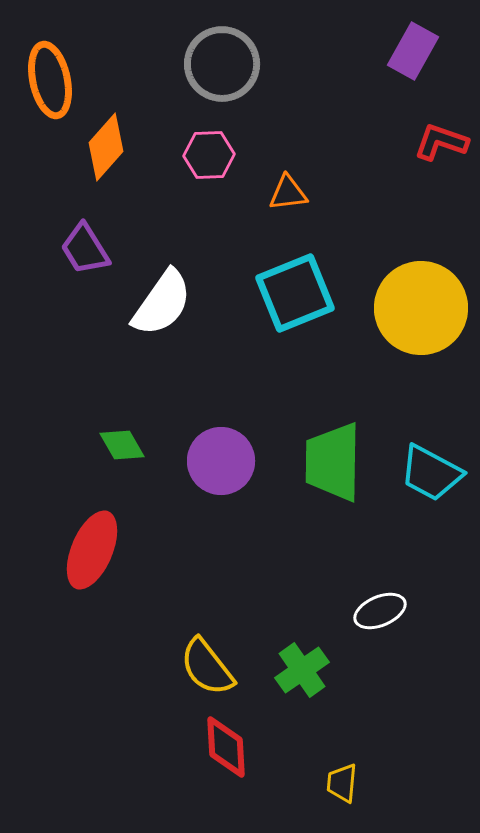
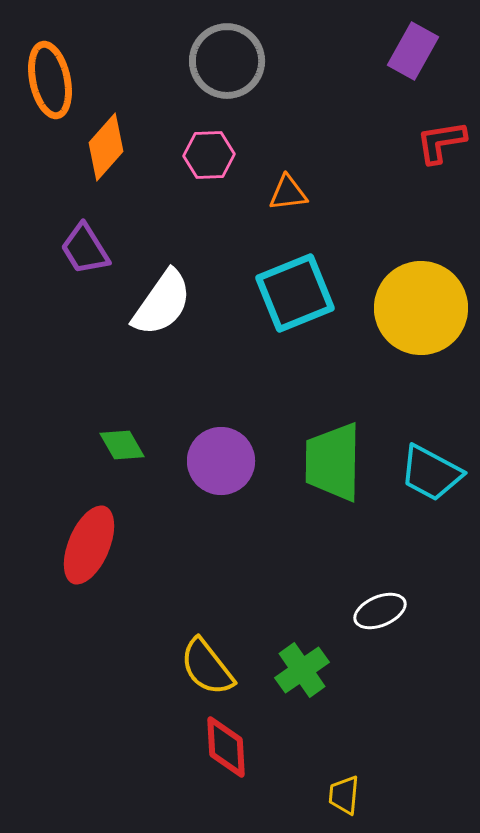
gray circle: moved 5 px right, 3 px up
red L-shape: rotated 28 degrees counterclockwise
red ellipse: moved 3 px left, 5 px up
yellow trapezoid: moved 2 px right, 12 px down
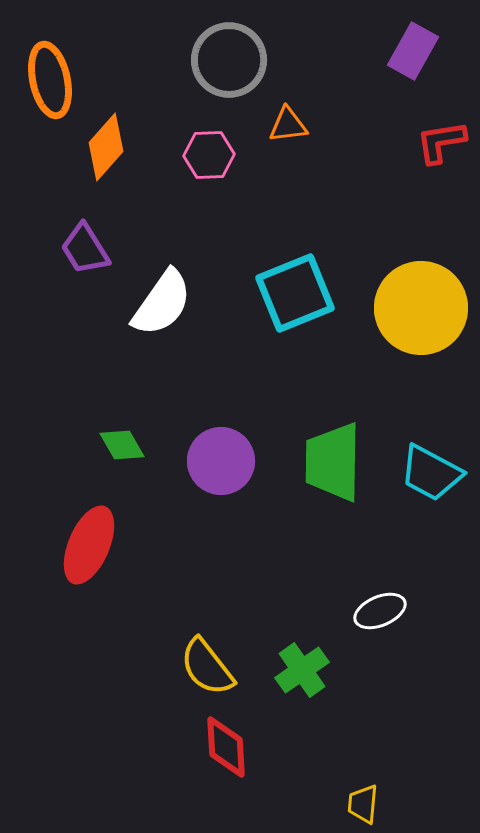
gray circle: moved 2 px right, 1 px up
orange triangle: moved 68 px up
yellow trapezoid: moved 19 px right, 9 px down
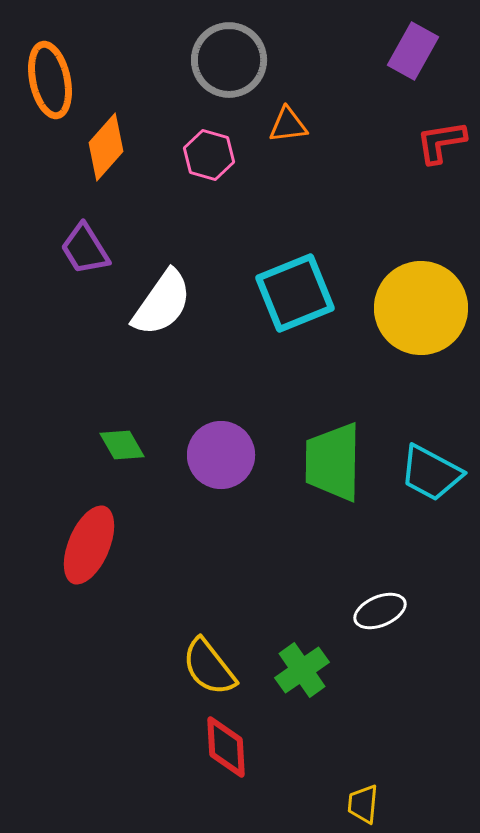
pink hexagon: rotated 18 degrees clockwise
purple circle: moved 6 px up
yellow semicircle: moved 2 px right
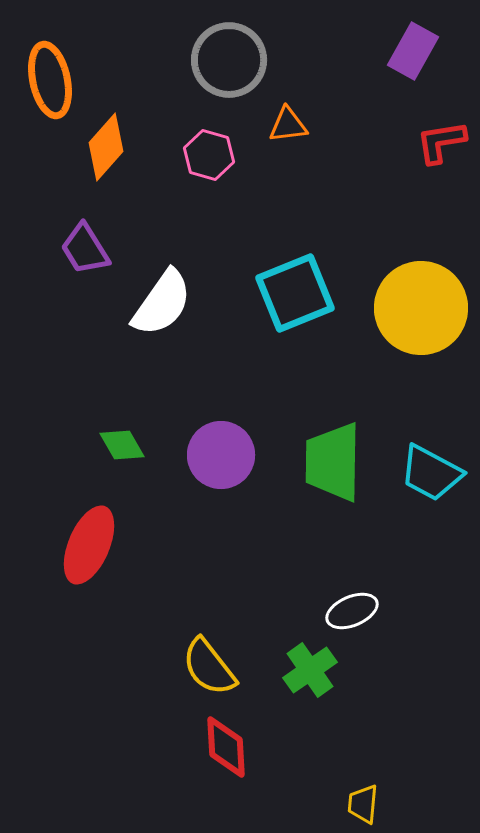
white ellipse: moved 28 px left
green cross: moved 8 px right
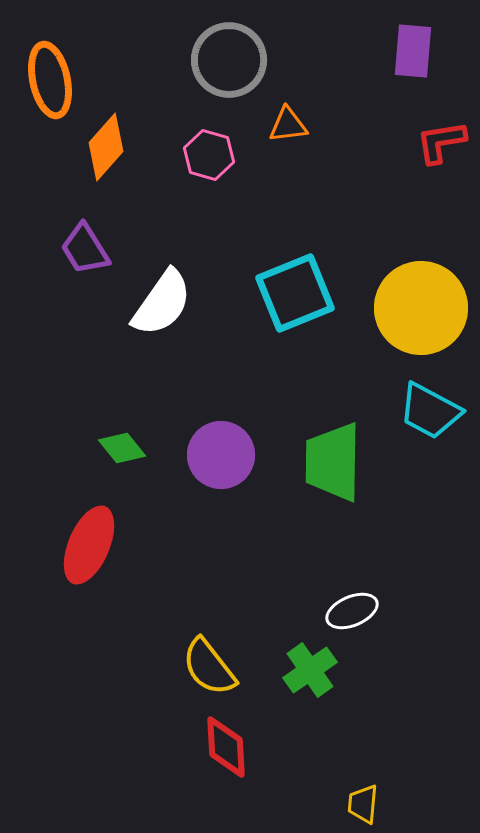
purple rectangle: rotated 24 degrees counterclockwise
green diamond: moved 3 px down; rotated 9 degrees counterclockwise
cyan trapezoid: moved 1 px left, 62 px up
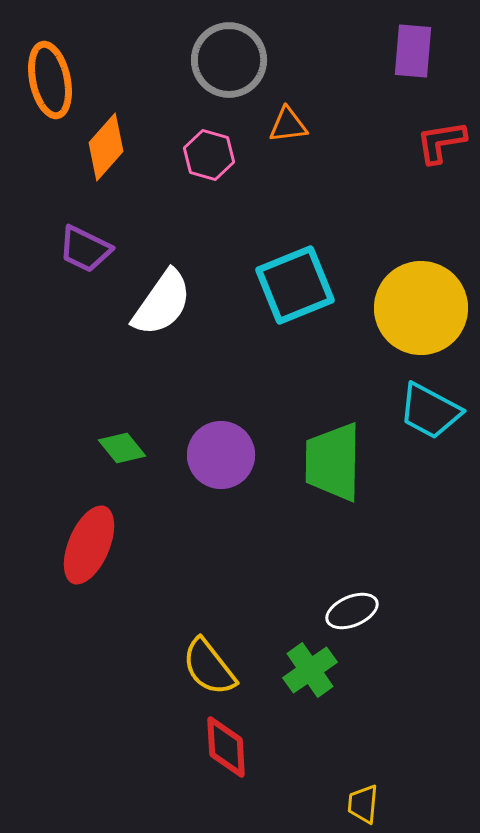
purple trapezoid: rotated 32 degrees counterclockwise
cyan square: moved 8 px up
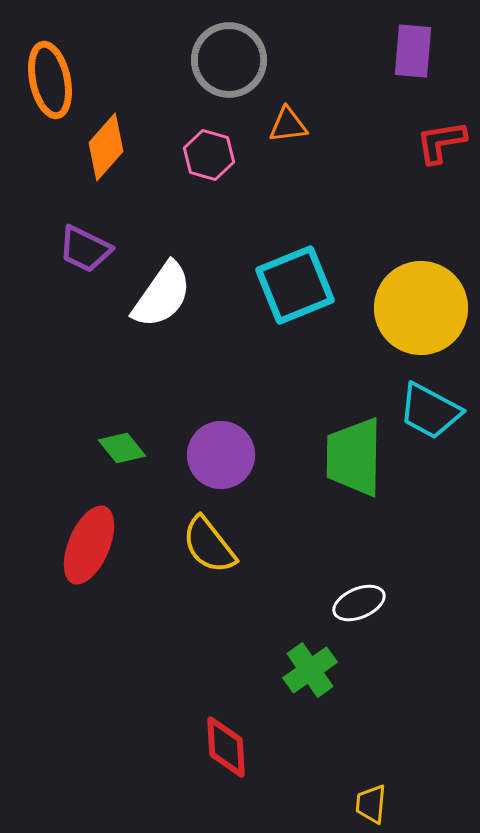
white semicircle: moved 8 px up
green trapezoid: moved 21 px right, 5 px up
white ellipse: moved 7 px right, 8 px up
yellow semicircle: moved 122 px up
yellow trapezoid: moved 8 px right
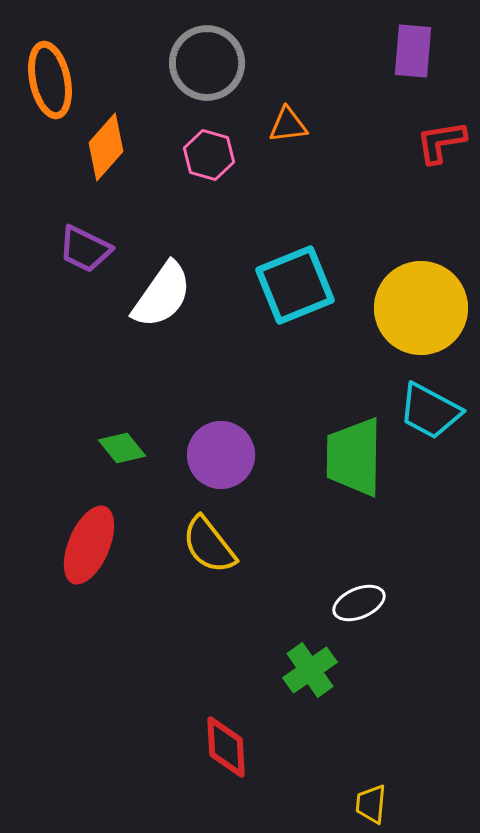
gray circle: moved 22 px left, 3 px down
